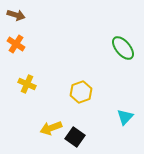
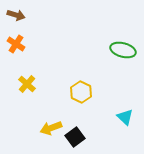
green ellipse: moved 2 px down; rotated 35 degrees counterclockwise
yellow cross: rotated 18 degrees clockwise
yellow hexagon: rotated 15 degrees counterclockwise
cyan triangle: rotated 30 degrees counterclockwise
black square: rotated 18 degrees clockwise
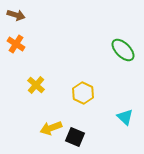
green ellipse: rotated 30 degrees clockwise
yellow cross: moved 9 px right, 1 px down
yellow hexagon: moved 2 px right, 1 px down
black square: rotated 30 degrees counterclockwise
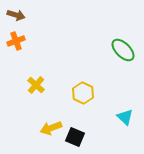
orange cross: moved 3 px up; rotated 36 degrees clockwise
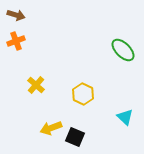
yellow hexagon: moved 1 px down
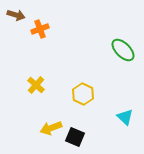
orange cross: moved 24 px right, 12 px up
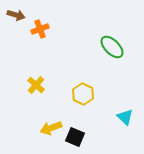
green ellipse: moved 11 px left, 3 px up
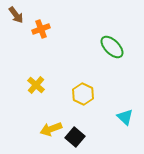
brown arrow: rotated 36 degrees clockwise
orange cross: moved 1 px right
yellow arrow: moved 1 px down
black square: rotated 18 degrees clockwise
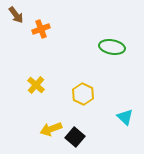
green ellipse: rotated 35 degrees counterclockwise
